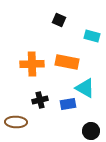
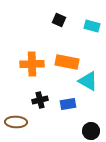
cyan rectangle: moved 10 px up
cyan triangle: moved 3 px right, 7 px up
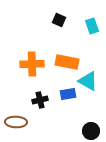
cyan rectangle: rotated 56 degrees clockwise
blue rectangle: moved 10 px up
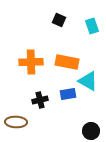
orange cross: moved 1 px left, 2 px up
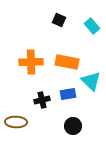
cyan rectangle: rotated 21 degrees counterclockwise
cyan triangle: moved 3 px right; rotated 15 degrees clockwise
black cross: moved 2 px right
black circle: moved 18 px left, 5 px up
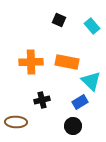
blue rectangle: moved 12 px right, 8 px down; rotated 21 degrees counterclockwise
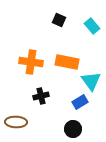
orange cross: rotated 10 degrees clockwise
cyan triangle: rotated 10 degrees clockwise
black cross: moved 1 px left, 4 px up
black circle: moved 3 px down
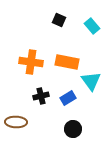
blue rectangle: moved 12 px left, 4 px up
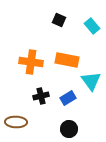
orange rectangle: moved 2 px up
black circle: moved 4 px left
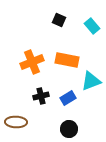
orange cross: moved 1 px right; rotated 30 degrees counterclockwise
cyan triangle: rotated 45 degrees clockwise
